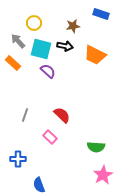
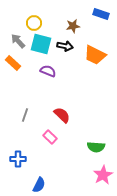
cyan square: moved 5 px up
purple semicircle: rotated 21 degrees counterclockwise
blue semicircle: rotated 133 degrees counterclockwise
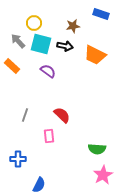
orange rectangle: moved 1 px left, 3 px down
purple semicircle: rotated 14 degrees clockwise
pink rectangle: moved 1 px left, 1 px up; rotated 40 degrees clockwise
green semicircle: moved 1 px right, 2 px down
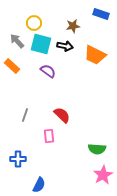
gray arrow: moved 1 px left
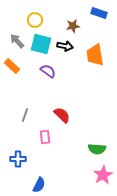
blue rectangle: moved 2 px left, 1 px up
yellow circle: moved 1 px right, 3 px up
orange trapezoid: rotated 55 degrees clockwise
pink rectangle: moved 4 px left, 1 px down
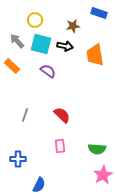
pink rectangle: moved 15 px right, 9 px down
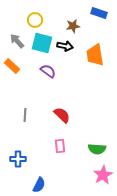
cyan square: moved 1 px right, 1 px up
gray line: rotated 16 degrees counterclockwise
